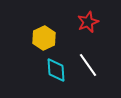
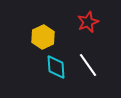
yellow hexagon: moved 1 px left, 1 px up
cyan diamond: moved 3 px up
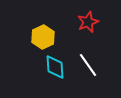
cyan diamond: moved 1 px left
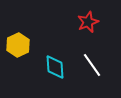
yellow hexagon: moved 25 px left, 8 px down
white line: moved 4 px right
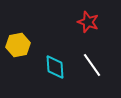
red star: rotated 30 degrees counterclockwise
yellow hexagon: rotated 15 degrees clockwise
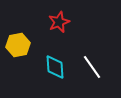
red star: moved 29 px left; rotated 30 degrees clockwise
white line: moved 2 px down
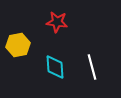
red star: moved 2 px left; rotated 30 degrees clockwise
white line: rotated 20 degrees clockwise
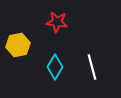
cyan diamond: rotated 35 degrees clockwise
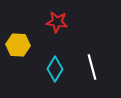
yellow hexagon: rotated 15 degrees clockwise
cyan diamond: moved 2 px down
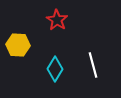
red star: moved 2 px up; rotated 25 degrees clockwise
white line: moved 1 px right, 2 px up
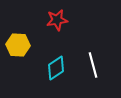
red star: rotated 30 degrees clockwise
cyan diamond: moved 1 px right, 1 px up; rotated 25 degrees clockwise
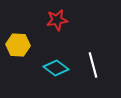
cyan diamond: rotated 70 degrees clockwise
